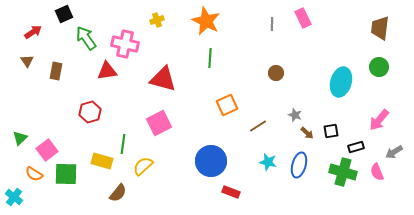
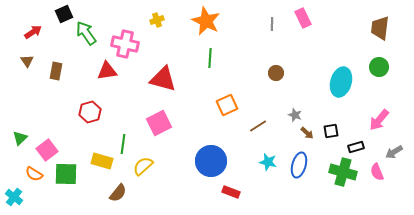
green arrow at (86, 38): moved 5 px up
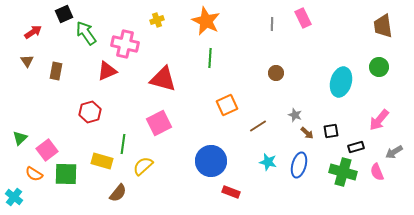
brown trapezoid at (380, 28): moved 3 px right, 2 px up; rotated 15 degrees counterclockwise
red triangle at (107, 71): rotated 15 degrees counterclockwise
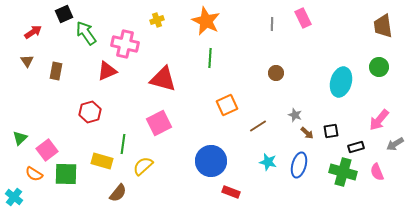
gray arrow at (394, 152): moved 1 px right, 8 px up
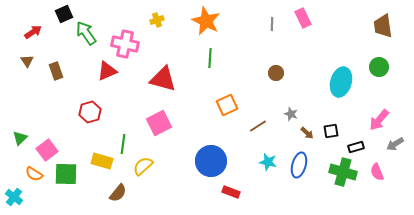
brown rectangle at (56, 71): rotated 30 degrees counterclockwise
gray star at (295, 115): moved 4 px left, 1 px up
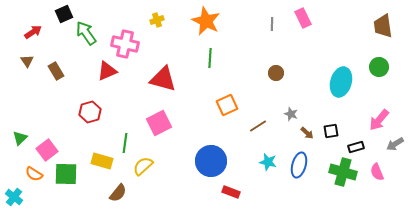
brown rectangle at (56, 71): rotated 12 degrees counterclockwise
green line at (123, 144): moved 2 px right, 1 px up
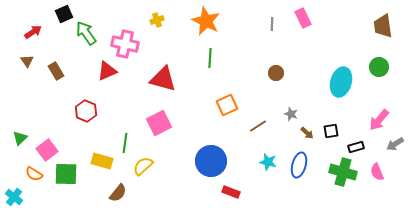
red hexagon at (90, 112): moved 4 px left, 1 px up; rotated 20 degrees counterclockwise
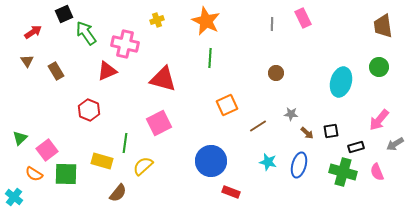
red hexagon at (86, 111): moved 3 px right, 1 px up
gray star at (291, 114): rotated 16 degrees counterclockwise
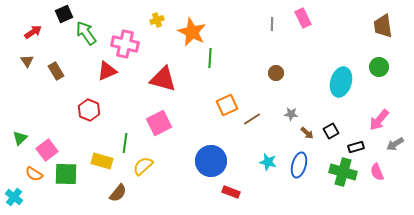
orange star at (206, 21): moved 14 px left, 11 px down
brown line at (258, 126): moved 6 px left, 7 px up
black square at (331, 131): rotated 21 degrees counterclockwise
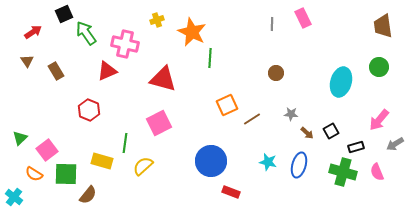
brown semicircle at (118, 193): moved 30 px left, 2 px down
